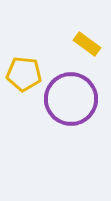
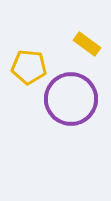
yellow pentagon: moved 5 px right, 7 px up
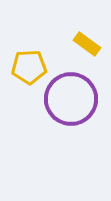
yellow pentagon: rotated 8 degrees counterclockwise
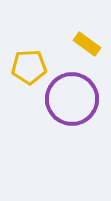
purple circle: moved 1 px right
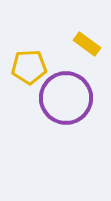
purple circle: moved 6 px left, 1 px up
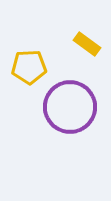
purple circle: moved 4 px right, 9 px down
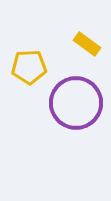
purple circle: moved 6 px right, 4 px up
